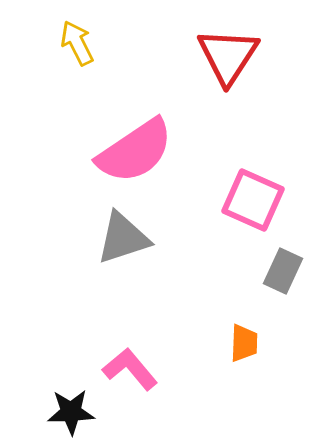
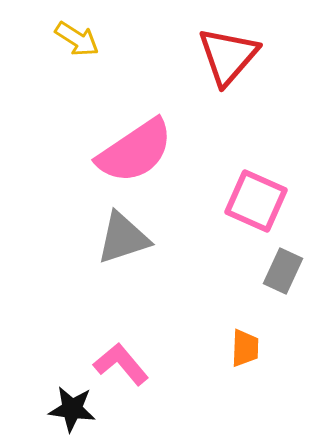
yellow arrow: moved 4 px up; rotated 150 degrees clockwise
red triangle: rotated 8 degrees clockwise
pink square: moved 3 px right, 1 px down
orange trapezoid: moved 1 px right, 5 px down
pink L-shape: moved 9 px left, 5 px up
black star: moved 1 px right, 3 px up; rotated 9 degrees clockwise
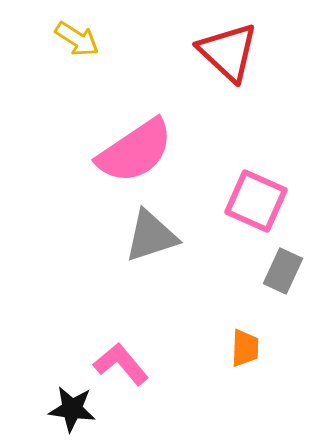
red triangle: moved 4 px up; rotated 28 degrees counterclockwise
gray triangle: moved 28 px right, 2 px up
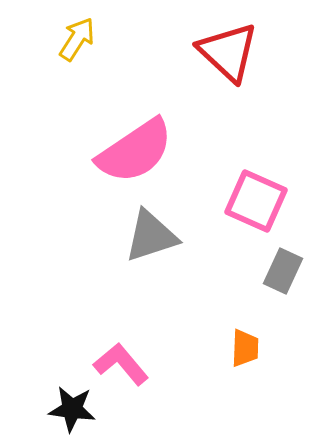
yellow arrow: rotated 90 degrees counterclockwise
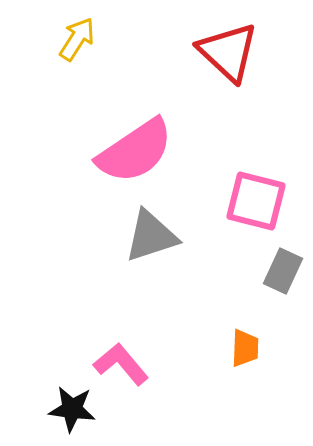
pink square: rotated 10 degrees counterclockwise
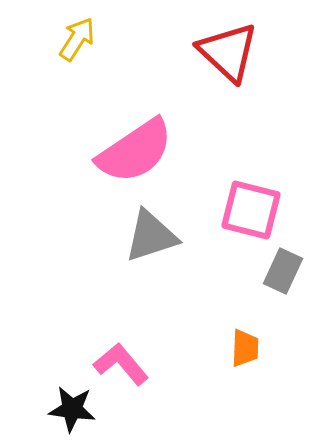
pink square: moved 5 px left, 9 px down
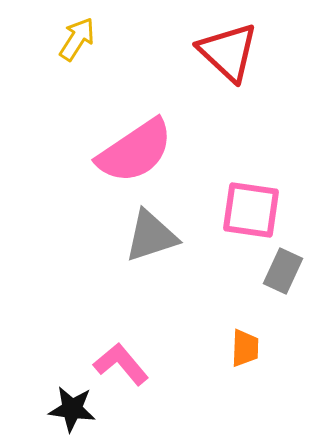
pink square: rotated 6 degrees counterclockwise
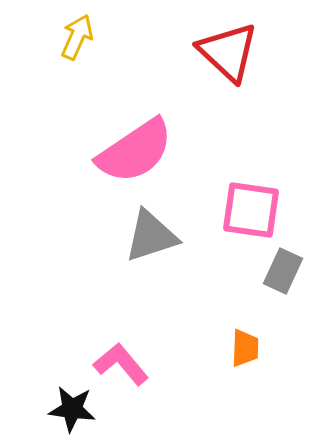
yellow arrow: moved 2 px up; rotated 9 degrees counterclockwise
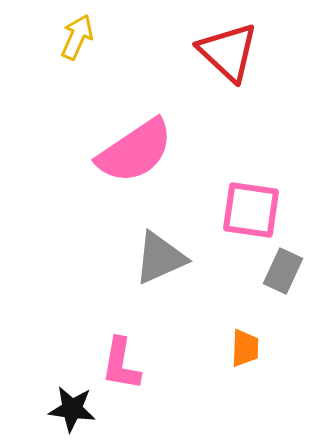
gray triangle: moved 9 px right, 22 px down; rotated 6 degrees counterclockwise
pink L-shape: rotated 130 degrees counterclockwise
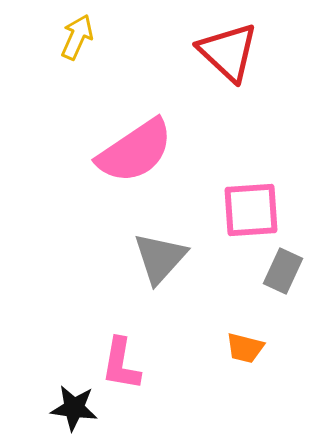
pink square: rotated 12 degrees counterclockwise
gray triangle: rotated 24 degrees counterclockwise
orange trapezoid: rotated 102 degrees clockwise
black star: moved 2 px right, 1 px up
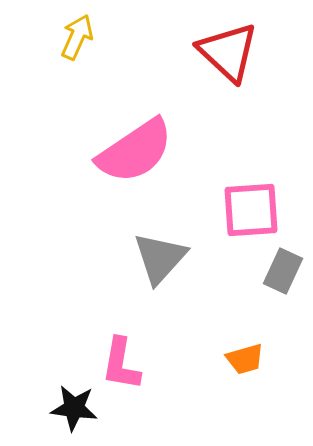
orange trapezoid: moved 11 px down; rotated 30 degrees counterclockwise
